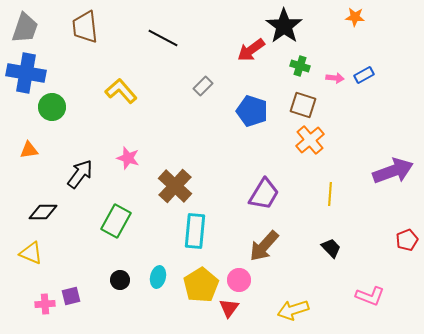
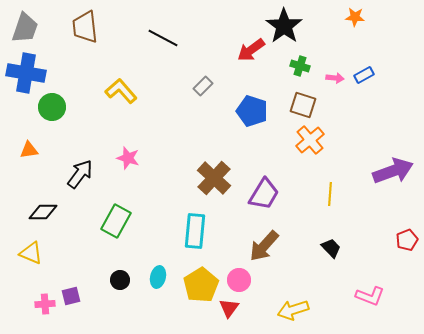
brown cross: moved 39 px right, 8 px up
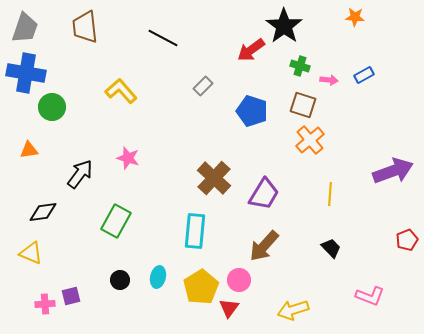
pink arrow: moved 6 px left, 2 px down
black diamond: rotated 8 degrees counterclockwise
yellow pentagon: moved 2 px down
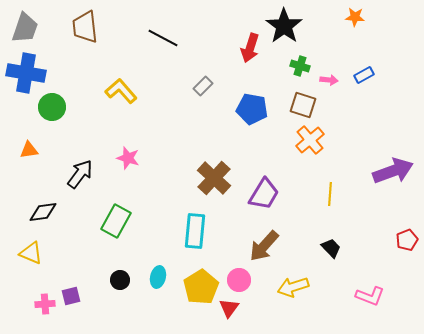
red arrow: moved 1 px left, 2 px up; rotated 36 degrees counterclockwise
blue pentagon: moved 2 px up; rotated 8 degrees counterclockwise
yellow arrow: moved 23 px up
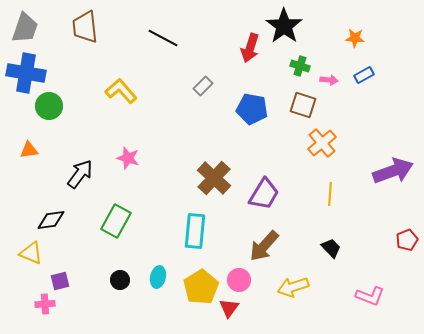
orange star: moved 21 px down
green circle: moved 3 px left, 1 px up
orange cross: moved 12 px right, 3 px down
black diamond: moved 8 px right, 8 px down
purple square: moved 11 px left, 15 px up
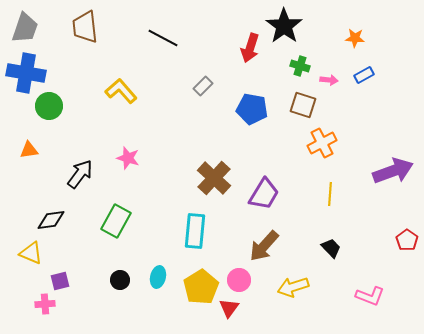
orange cross: rotated 12 degrees clockwise
red pentagon: rotated 15 degrees counterclockwise
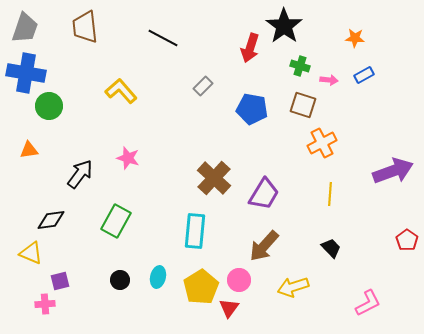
pink L-shape: moved 2 px left, 7 px down; rotated 48 degrees counterclockwise
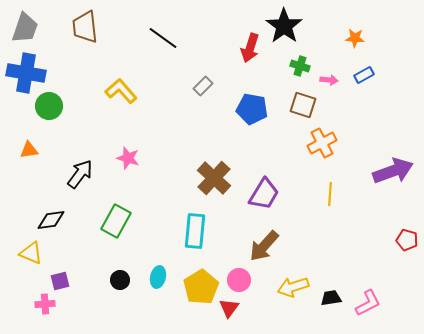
black line: rotated 8 degrees clockwise
red pentagon: rotated 20 degrees counterclockwise
black trapezoid: moved 50 px down; rotated 55 degrees counterclockwise
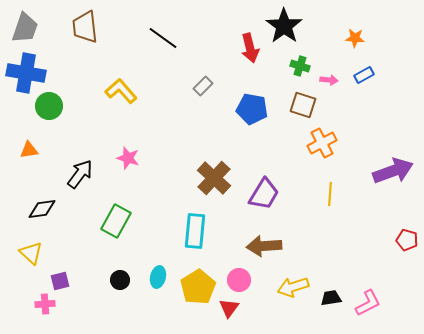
red arrow: rotated 32 degrees counterclockwise
black diamond: moved 9 px left, 11 px up
brown arrow: rotated 44 degrees clockwise
yellow triangle: rotated 20 degrees clockwise
yellow pentagon: moved 3 px left
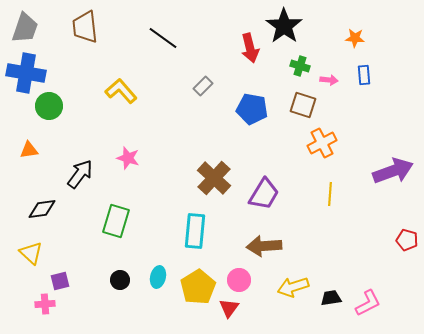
blue rectangle: rotated 66 degrees counterclockwise
green rectangle: rotated 12 degrees counterclockwise
